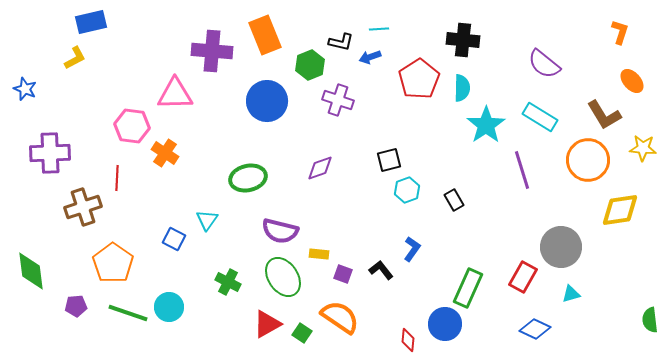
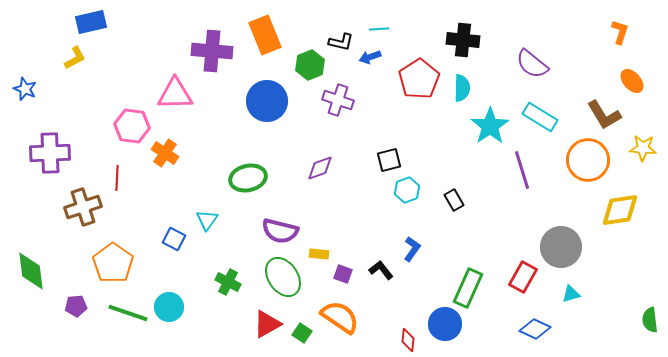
purple semicircle at (544, 64): moved 12 px left
cyan star at (486, 125): moved 4 px right, 1 px down
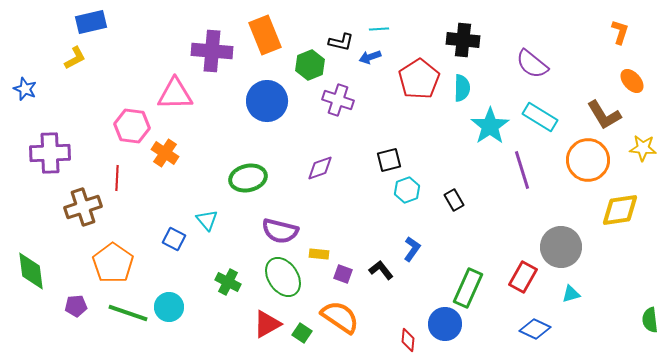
cyan triangle at (207, 220): rotated 15 degrees counterclockwise
